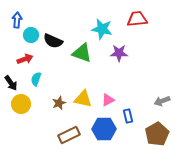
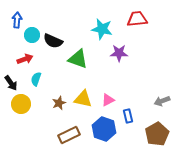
cyan circle: moved 1 px right
green triangle: moved 4 px left, 6 px down
blue hexagon: rotated 20 degrees clockwise
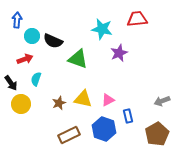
cyan circle: moved 1 px down
purple star: rotated 24 degrees counterclockwise
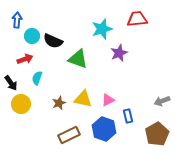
cyan star: rotated 30 degrees counterclockwise
cyan semicircle: moved 1 px right, 1 px up
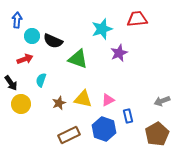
cyan semicircle: moved 4 px right, 2 px down
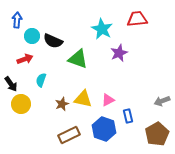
cyan star: rotated 25 degrees counterclockwise
black arrow: moved 1 px down
brown star: moved 3 px right, 1 px down
